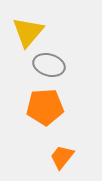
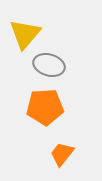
yellow triangle: moved 3 px left, 2 px down
orange trapezoid: moved 3 px up
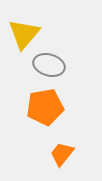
yellow triangle: moved 1 px left
orange pentagon: rotated 6 degrees counterclockwise
